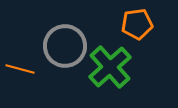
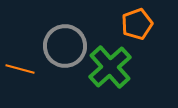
orange pentagon: rotated 12 degrees counterclockwise
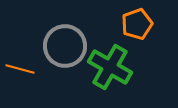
green cross: rotated 18 degrees counterclockwise
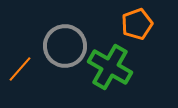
orange line: rotated 64 degrees counterclockwise
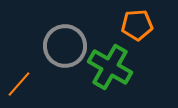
orange pentagon: moved 1 px down; rotated 16 degrees clockwise
orange line: moved 1 px left, 15 px down
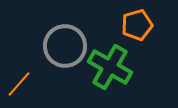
orange pentagon: rotated 12 degrees counterclockwise
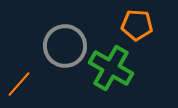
orange pentagon: rotated 20 degrees clockwise
green cross: moved 1 px right, 1 px down
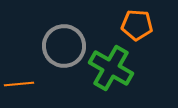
gray circle: moved 1 px left
orange line: rotated 44 degrees clockwise
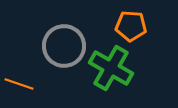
orange pentagon: moved 6 px left, 1 px down
orange line: rotated 24 degrees clockwise
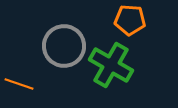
orange pentagon: moved 1 px left, 6 px up
green cross: moved 3 px up
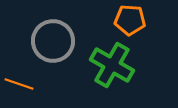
gray circle: moved 11 px left, 5 px up
green cross: moved 1 px right
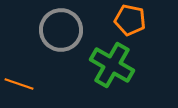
orange pentagon: rotated 8 degrees clockwise
gray circle: moved 8 px right, 11 px up
